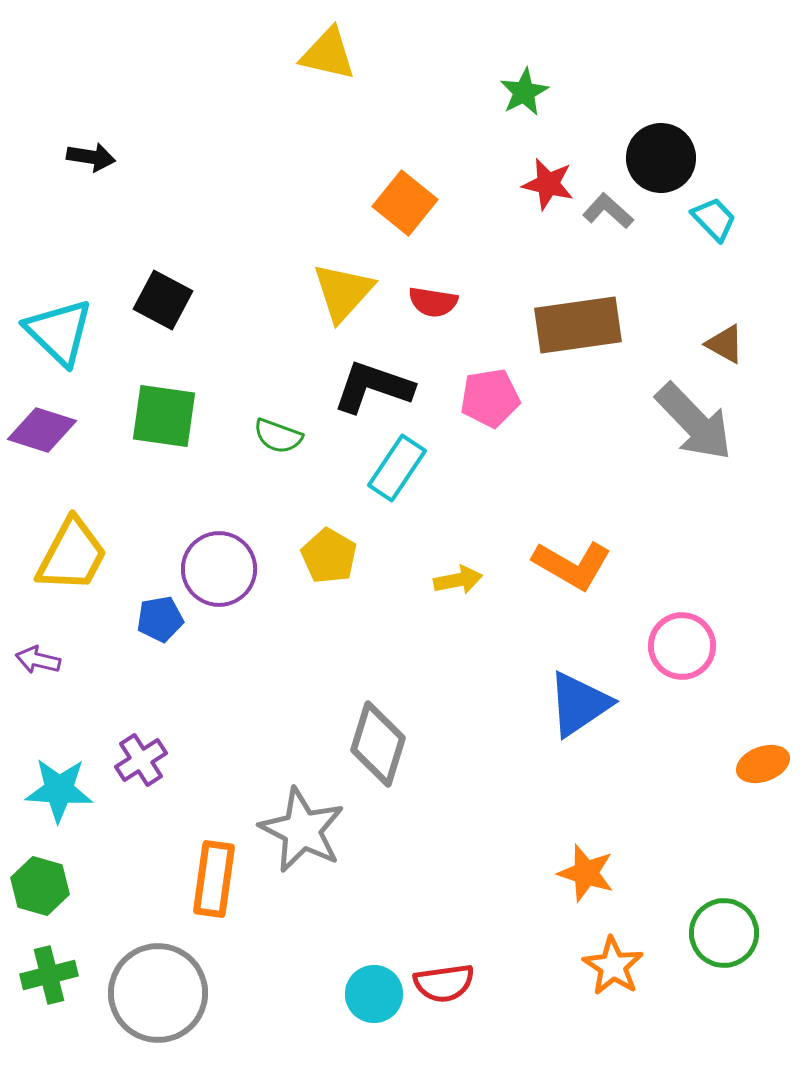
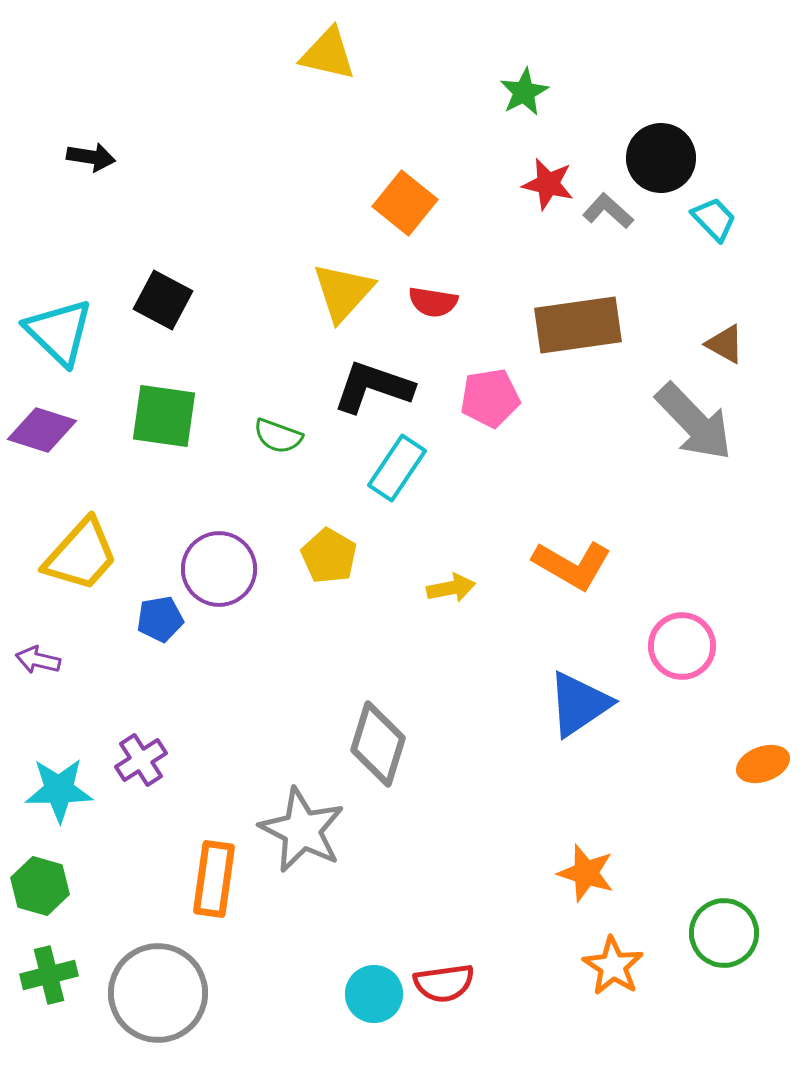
yellow trapezoid at (72, 555): moved 9 px right; rotated 14 degrees clockwise
yellow arrow at (458, 580): moved 7 px left, 8 px down
cyan star at (59, 790): rotated 4 degrees counterclockwise
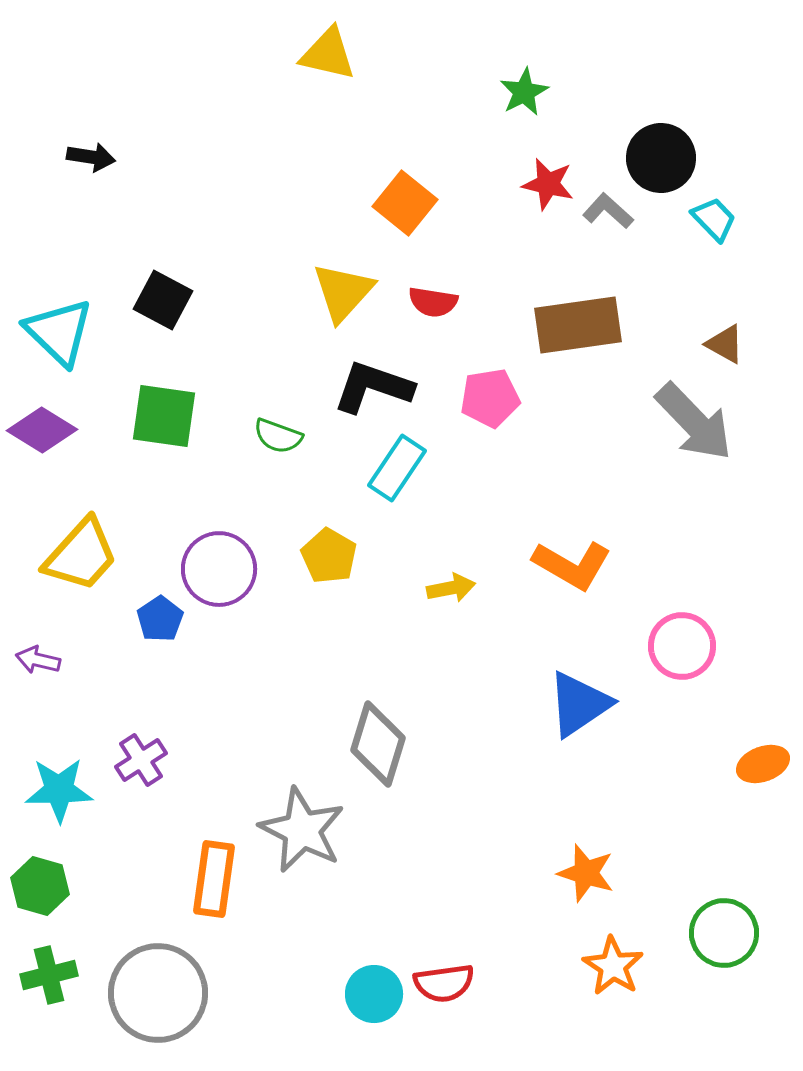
purple diamond at (42, 430): rotated 14 degrees clockwise
blue pentagon at (160, 619): rotated 24 degrees counterclockwise
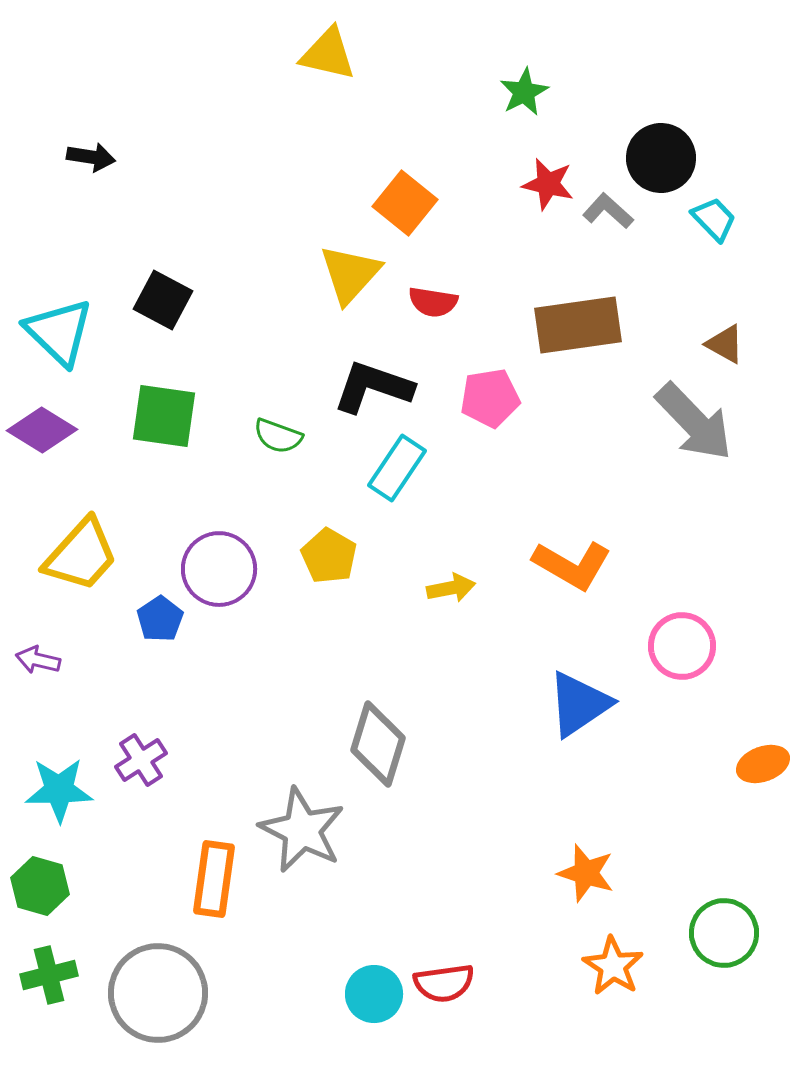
yellow triangle at (343, 292): moved 7 px right, 18 px up
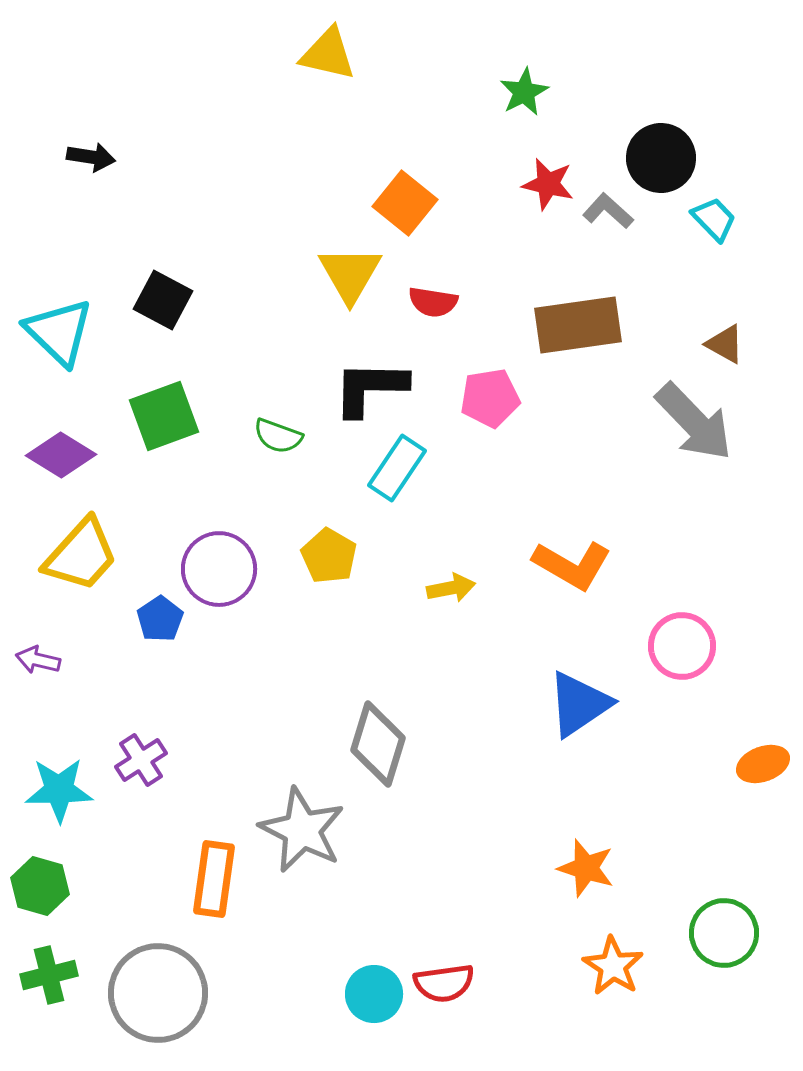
yellow triangle at (350, 274): rotated 12 degrees counterclockwise
black L-shape at (373, 387): moved 3 px left, 1 px down; rotated 18 degrees counterclockwise
green square at (164, 416): rotated 28 degrees counterclockwise
purple diamond at (42, 430): moved 19 px right, 25 px down
orange star at (586, 873): moved 5 px up
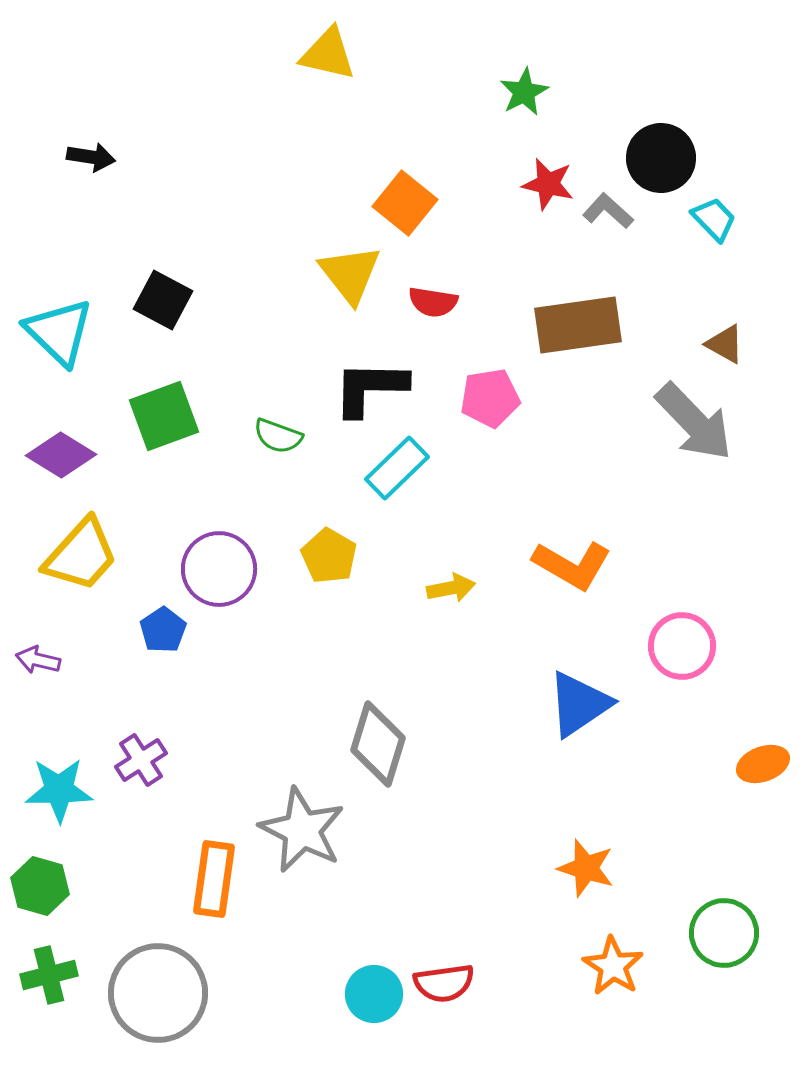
yellow triangle at (350, 274): rotated 8 degrees counterclockwise
cyan rectangle at (397, 468): rotated 12 degrees clockwise
blue pentagon at (160, 619): moved 3 px right, 11 px down
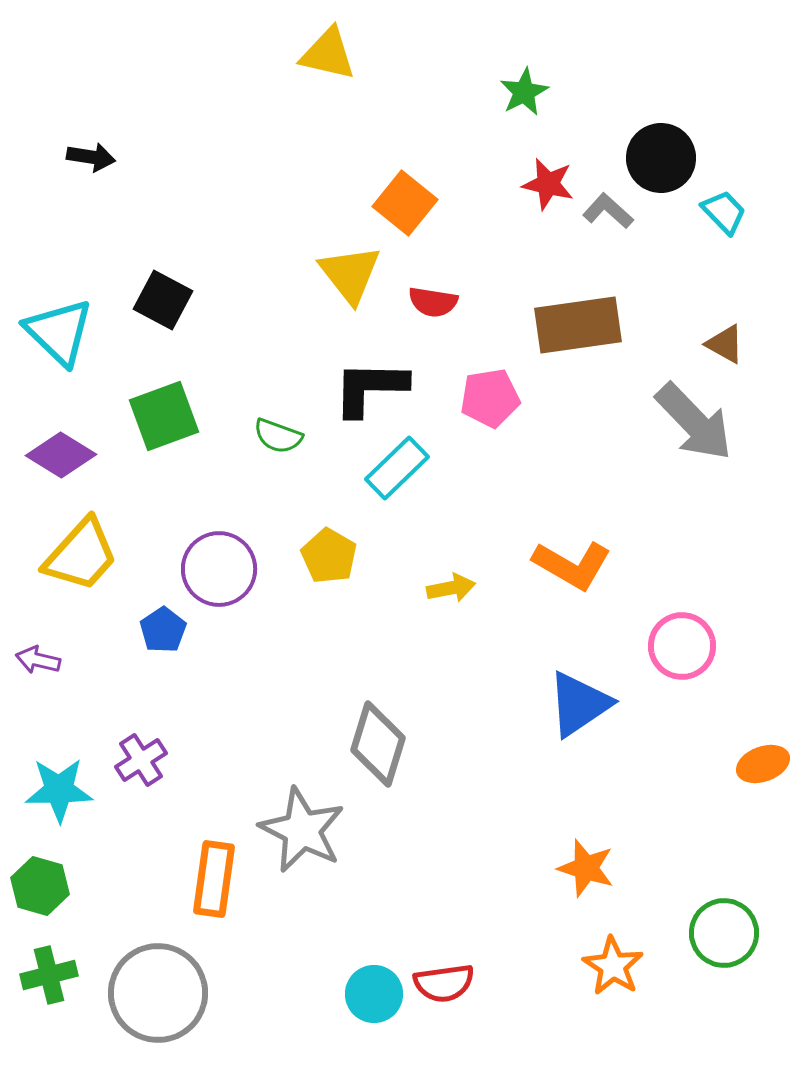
cyan trapezoid at (714, 219): moved 10 px right, 7 px up
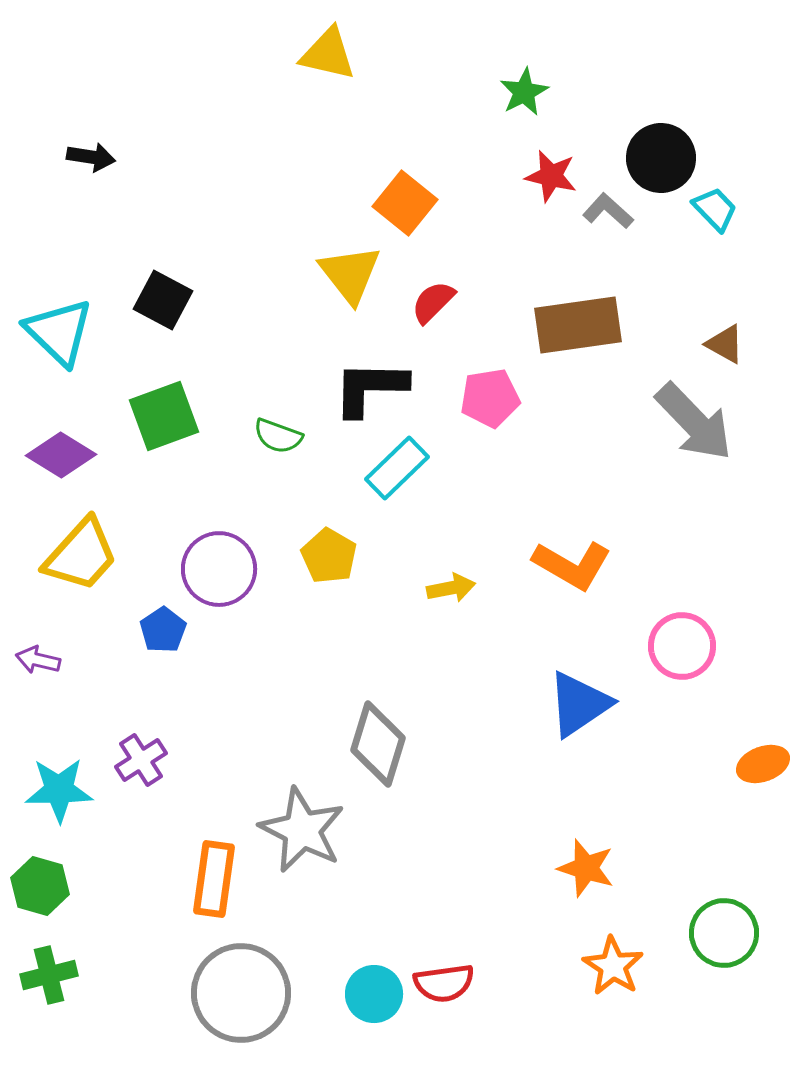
red star at (548, 184): moved 3 px right, 8 px up
cyan trapezoid at (724, 212): moved 9 px left, 3 px up
red semicircle at (433, 302): rotated 126 degrees clockwise
gray circle at (158, 993): moved 83 px right
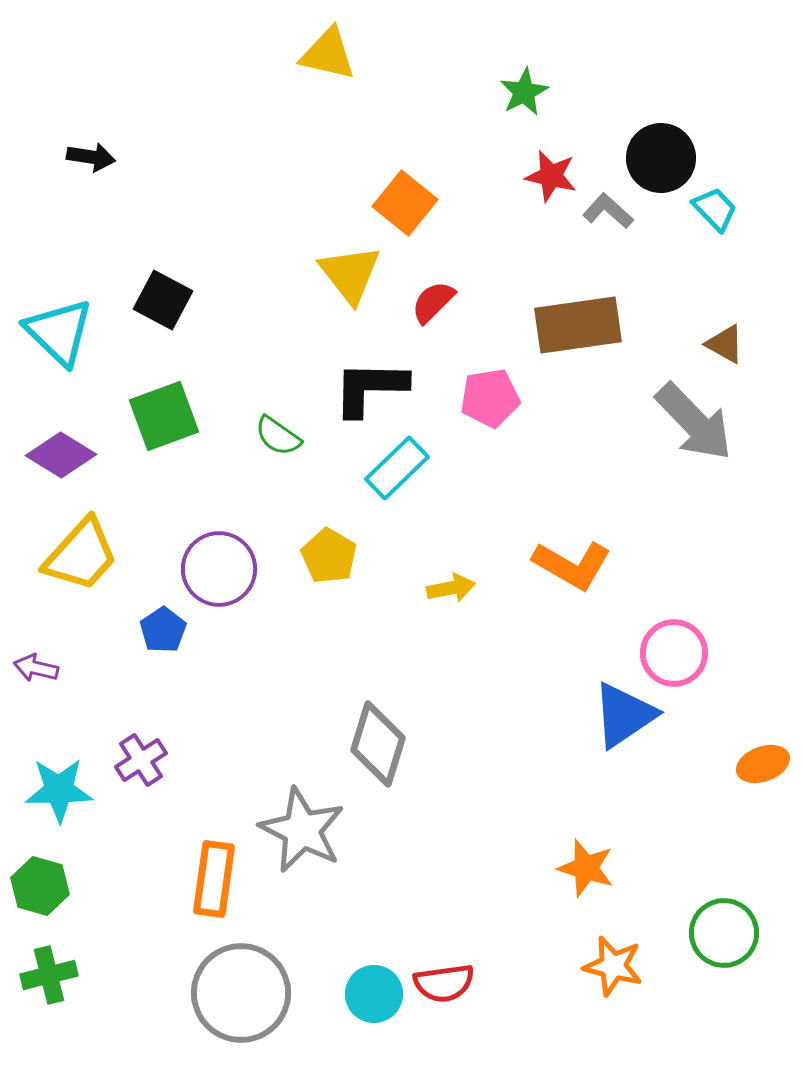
green semicircle at (278, 436): rotated 15 degrees clockwise
pink circle at (682, 646): moved 8 px left, 7 px down
purple arrow at (38, 660): moved 2 px left, 8 px down
blue triangle at (579, 704): moved 45 px right, 11 px down
orange star at (613, 966): rotated 18 degrees counterclockwise
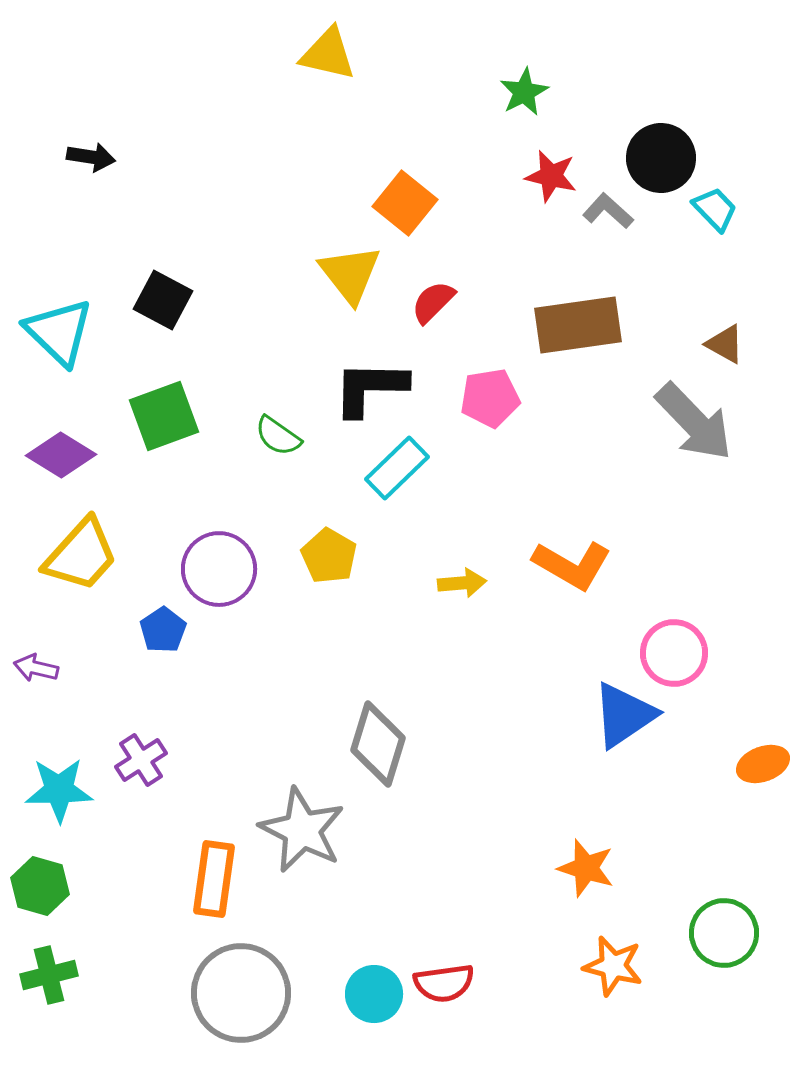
yellow arrow at (451, 588): moved 11 px right, 5 px up; rotated 6 degrees clockwise
